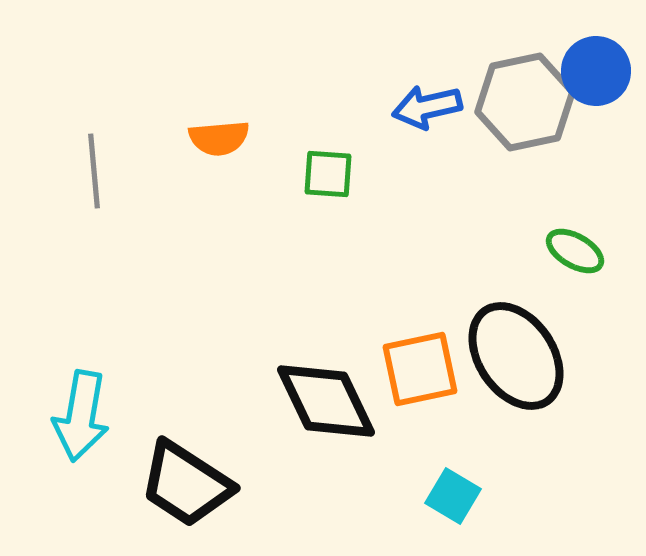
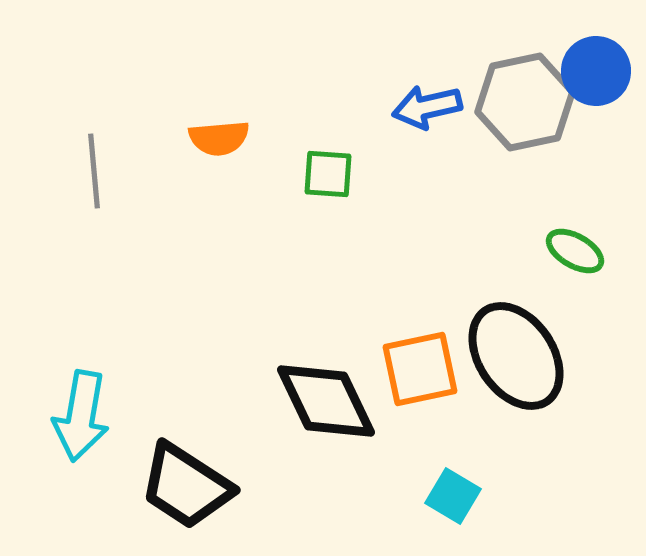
black trapezoid: moved 2 px down
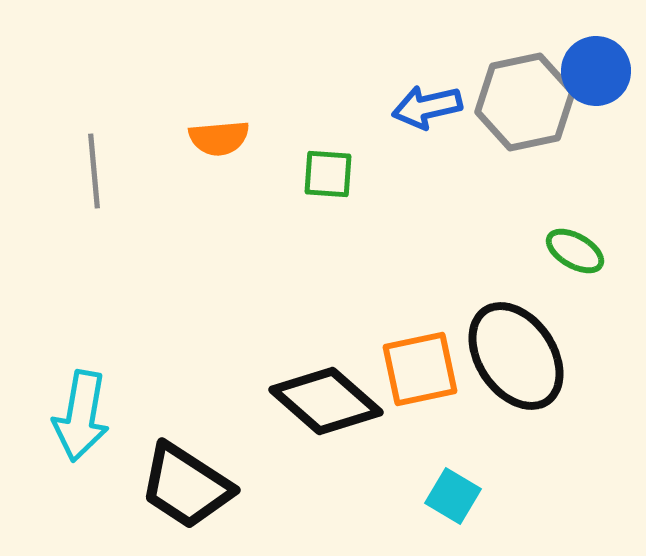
black diamond: rotated 23 degrees counterclockwise
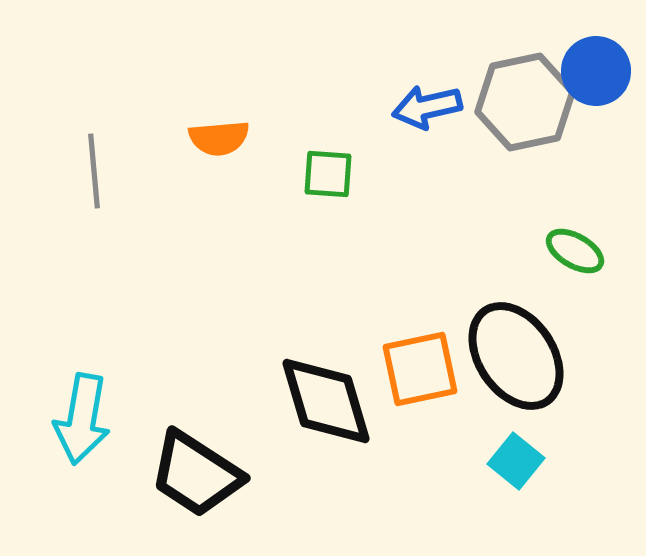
black diamond: rotated 32 degrees clockwise
cyan arrow: moved 1 px right, 3 px down
black trapezoid: moved 10 px right, 12 px up
cyan square: moved 63 px right, 35 px up; rotated 8 degrees clockwise
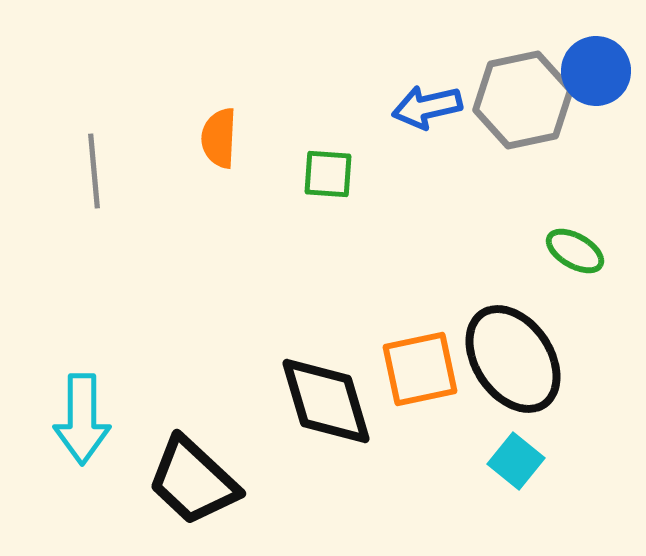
gray hexagon: moved 2 px left, 2 px up
orange semicircle: rotated 98 degrees clockwise
black ellipse: moved 3 px left, 3 px down
cyan arrow: rotated 10 degrees counterclockwise
black trapezoid: moved 3 px left, 7 px down; rotated 10 degrees clockwise
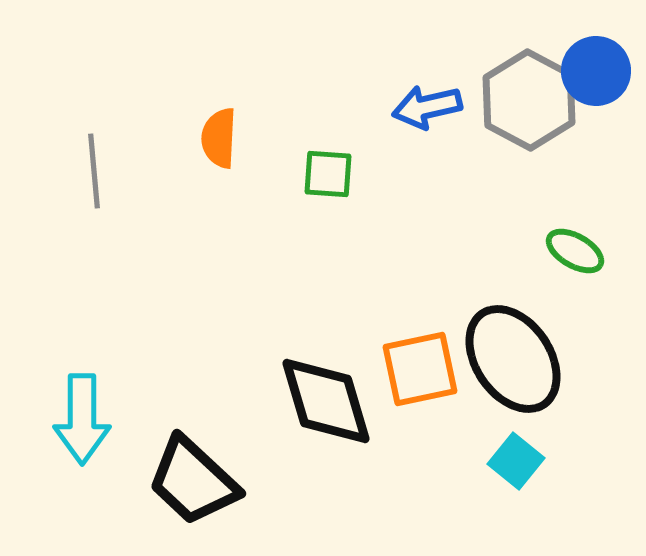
gray hexagon: moved 6 px right; rotated 20 degrees counterclockwise
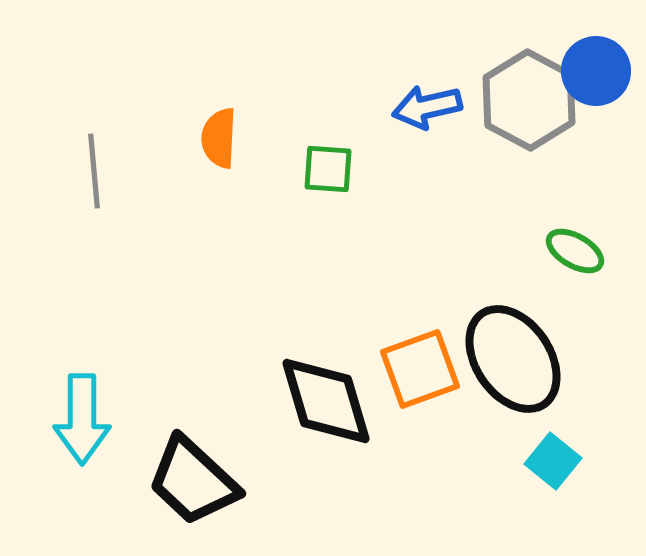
green square: moved 5 px up
orange square: rotated 8 degrees counterclockwise
cyan square: moved 37 px right
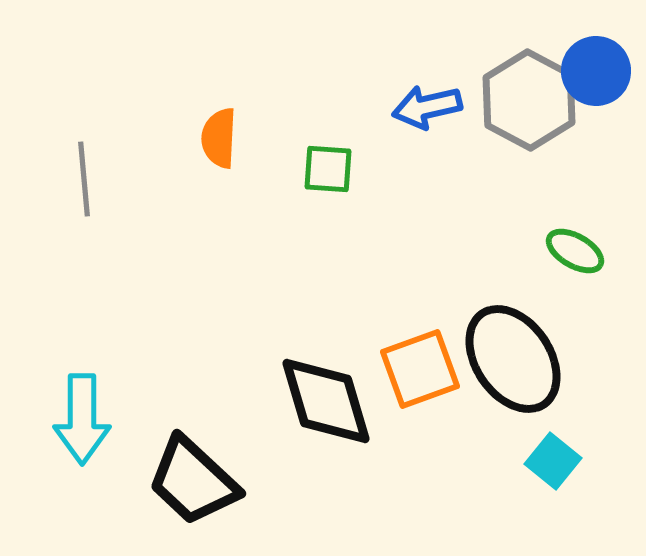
gray line: moved 10 px left, 8 px down
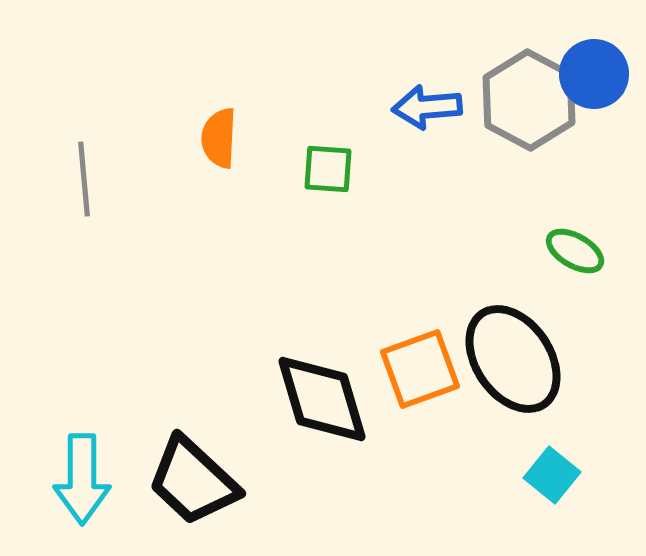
blue circle: moved 2 px left, 3 px down
blue arrow: rotated 8 degrees clockwise
black diamond: moved 4 px left, 2 px up
cyan arrow: moved 60 px down
cyan square: moved 1 px left, 14 px down
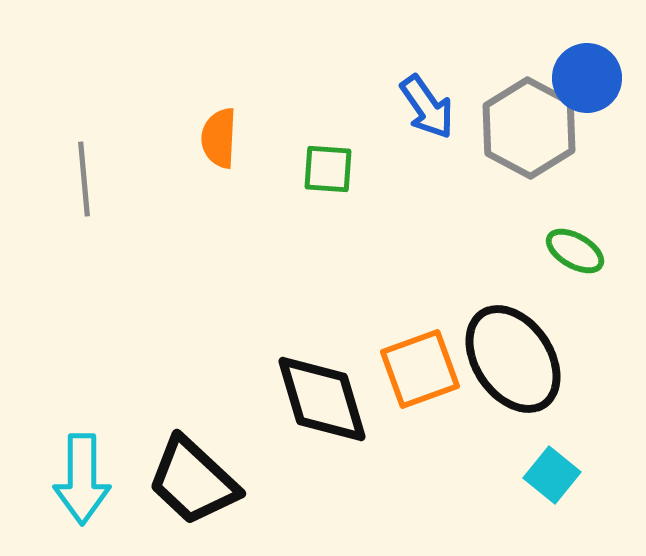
blue circle: moved 7 px left, 4 px down
gray hexagon: moved 28 px down
blue arrow: rotated 120 degrees counterclockwise
